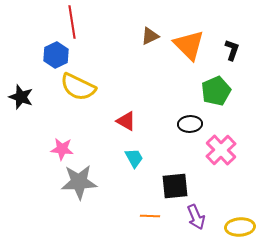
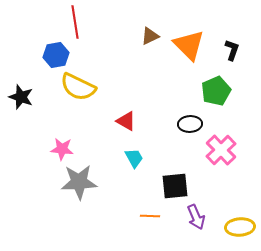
red line: moved 3 px right
blue hexagon: rotated 15 degrees clockwise
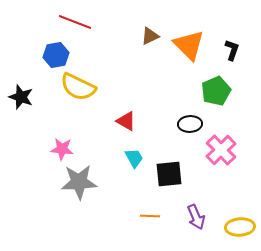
red line: rotated 60 degrees counterclockwise
black square: moved 6 px left, 12 px up
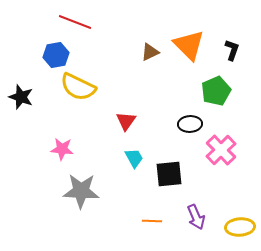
brown triangle: moved 16 px down
red triangle: rotated 35 degrees clockwise
gray star: moved 2 px right, 9 px down; rotated 6 degrees clockwise
orange line: moved 2 px right, 5 px down
